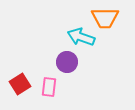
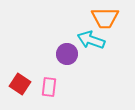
cyan arrow: moved 10 px right, 3 px down
purple circle: moved 8 px up
red square: rotated 25 degrees counterclockwise
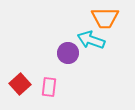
purple circle: moved 1 px right, 1 px up
red square: rotated 15 degrees clockwise
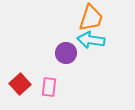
orange trapezoid: moved 14 px left; rotated 72 degrees counterclockwise
cyan arrow: rotated 12 degrees counterclockwise
purple circle: moved 2 px left
